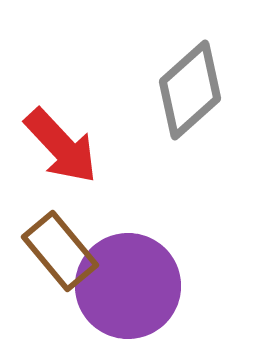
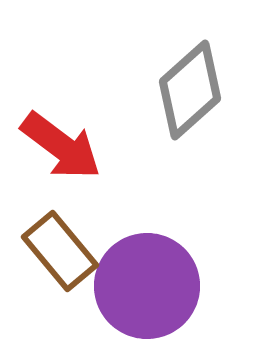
red arrow: rotated 10 degrees counterclockwise
purple circle: moved 19 px right
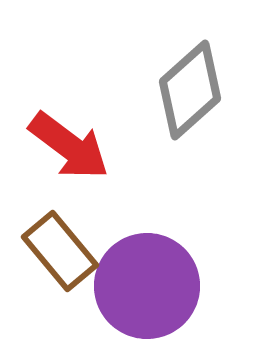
red arrow: moved 8 px right
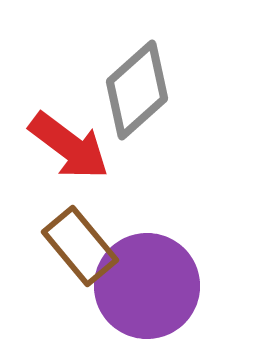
gray diamond: moved 53 px left
brown rectangle: moved 20 px right, 5 px up
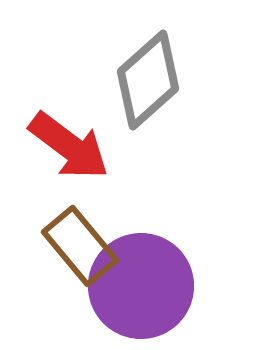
gray diamond: moved 11 px right, 10 px up
purple circle: moved 6 px left
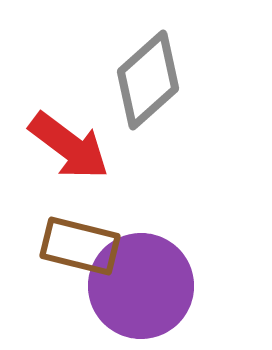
brown rectangle: rotated 36 degrees counterclockwise
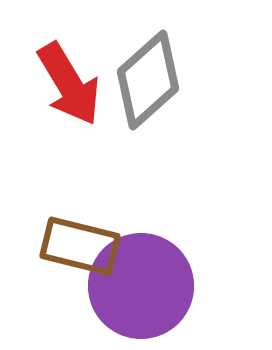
red arrow: moved 62 px up; rotated 22 degrees clockwise
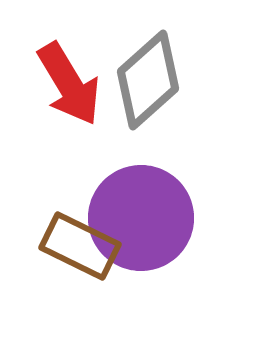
brown rectangle: rotated 12 degrees clockwise
purple circle: moved 68 px up
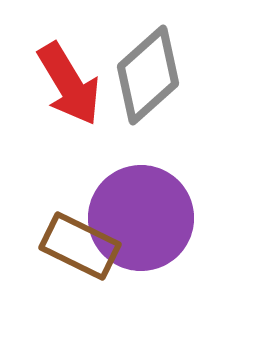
gray diamond: moved 5 px up
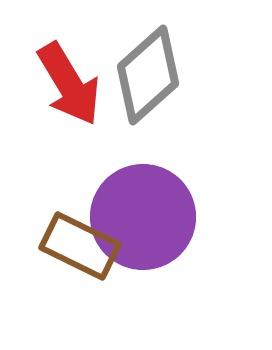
purple circle: moved 2 px right, 1 px up
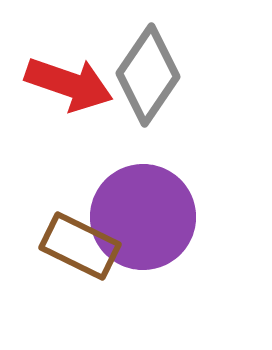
gray diamond: rotated 14 degrees counterclockwise
red arrow: rotated 40 degrees counterclockwise
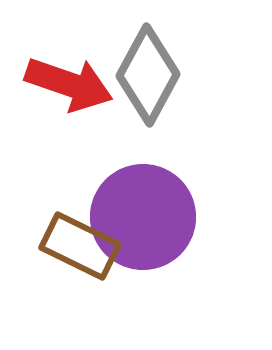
gray diamond: rotated 6 degrees counterclockwise
